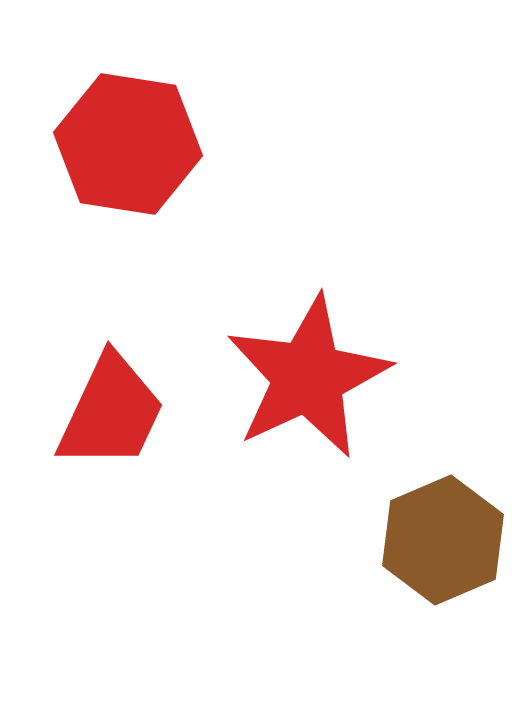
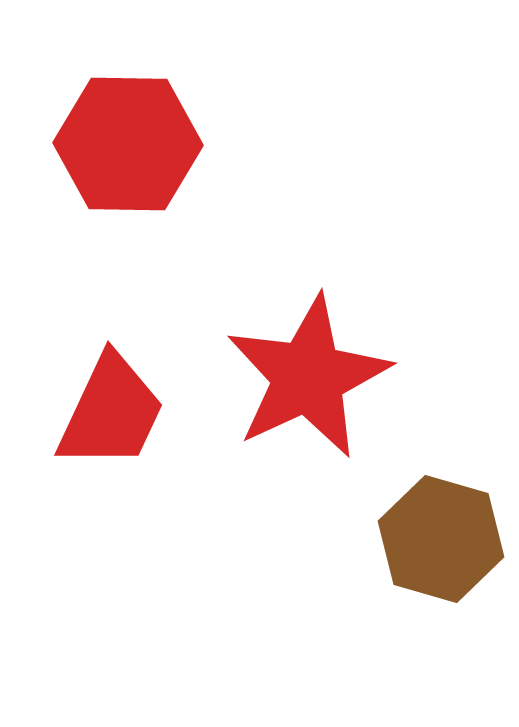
red hexagon: rotated 8 degrees counterclockwise
brown hexagon: moved 2 px left, 1 px up; rotated 21 degrees counterclockwise
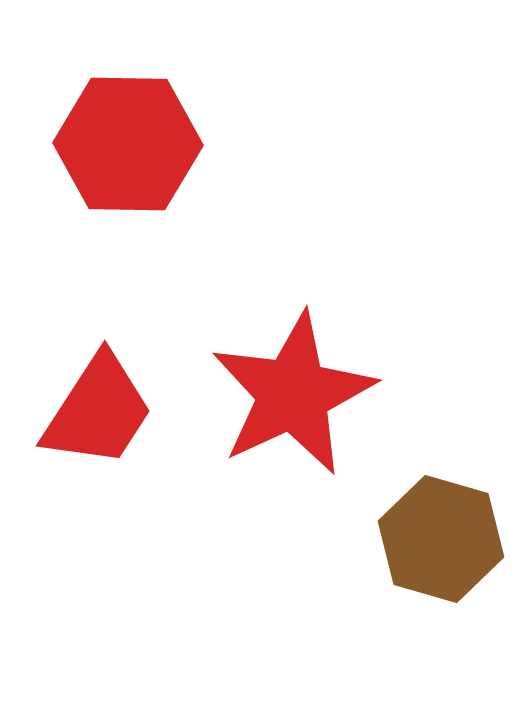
red star: moved 15 px left, 17 px down
red trapezoid: moved 13 px left, 1 px up; rotated 8 degrees clockwise
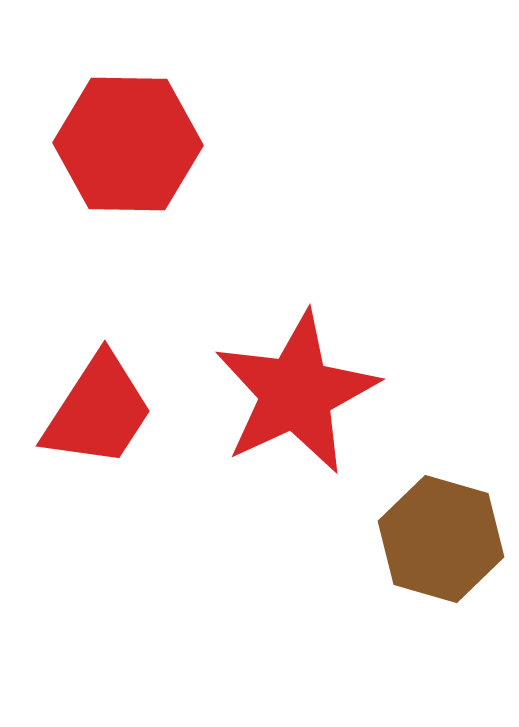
red star: moved 3 px right, 1 px up
